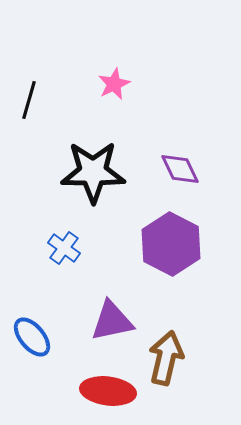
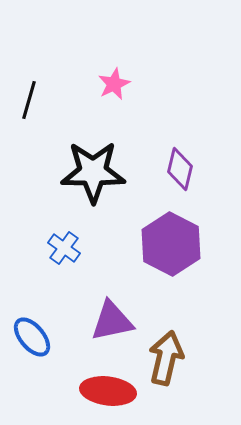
purple diamond: rotated 39 degrees clockwise
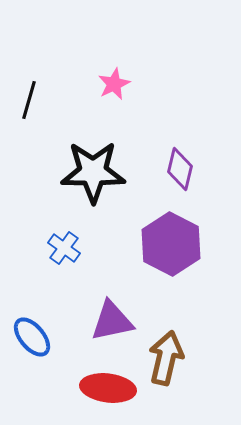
red ellipse: moved 3 px up
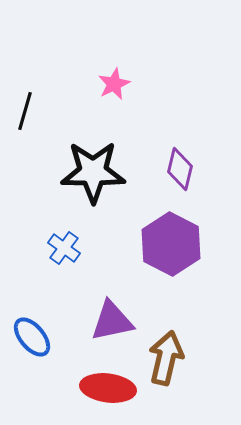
black line: moved 4 px left, 11 px down
